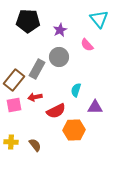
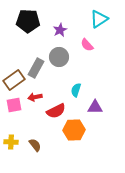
cyan triangle: rotated 36 degrees clockwise
gray rectangle: moved 1 px left, 1 px up
brown rectangle: rotated 15 degrees clockwise
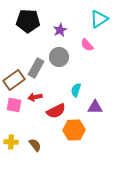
pink square: rotated 21 degrees clockwise
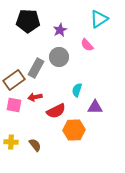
cyan semicircle: moved 1 px right
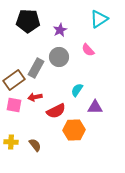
pink semicircle: moved 1 px right, 5 px down
cyan semicircle: rotated 16 degrees clockwise
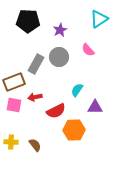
gray rectangle: moved 4 px up
brown rectangle: moved 2 px down; rotated 15 degrees clockwise
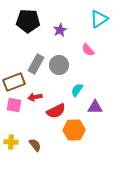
gray circle: moved 8 px down
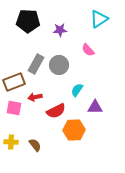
purple star: rotated 24 degrees clockwise
pink square: moved 3 px down
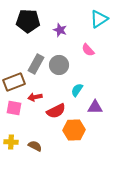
purple star: rotated 24 degrees clockwise
brown semicircle: moved 1 px down; rotated 24 degrees counterclockwise
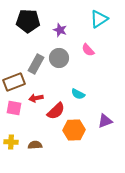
gray circle: moved 7 px up
cyan semicircle: moved 1 px right, 4 px down; rotated 96 degrees counterclockwise
red arrow: moved 1 px right, 1 px down
purple triangle: moved 10 px right, 14 px down; rotated 21 degrees counterclockwise
red semicircle: rotated 18 degrees counterclockwise
brown semicircle: moved 1 px up; rotated 32 degrees counterclockwise
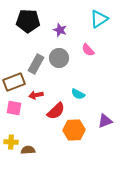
red arrow: moved 3 px up
brown semicircle: moved 7 px left, 5 px down
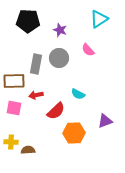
gray rectangle: rotated 18 degrees counterclockwise
brown rectangle: moved 1 px up; rotated 20 degrees clockwise
orange hexagon: moved 3 px down
